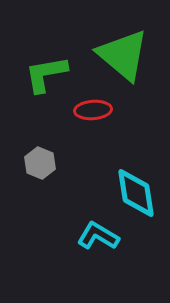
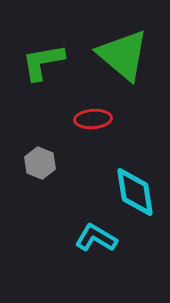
green L-shape: moved 3 px left, 12 px up
red ellipse: moved 9 px down
cyan diamond: moved 1 px left, 1 px up
cyan L-shape: moved 2 px left, 2 px down
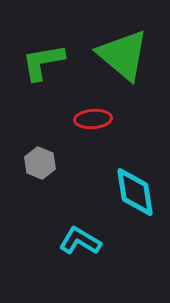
cyan L-shape: moved 16 px left, 3 px down
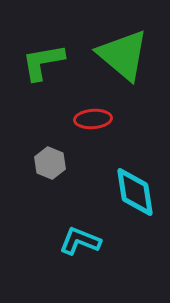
gray hexagon: moved 10 px right
cyan L-shape: rotated 9 degrees counterclockwise
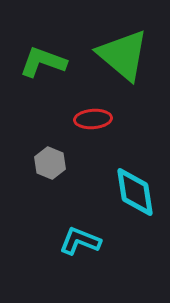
green L-shape: rotated 30 degrees clockwise
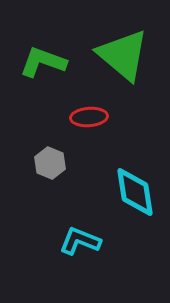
red ellipse: moved 4 px left, 2 px up
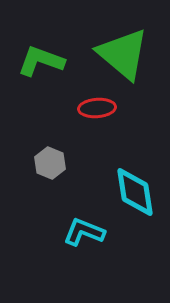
green triangle: moved 1 px up
green L-shape: moved 2 px left, 1 px up
red ellipse: moved 8 px right, 9 px up
cyan L-shape: moved 4 px right, 9 px up
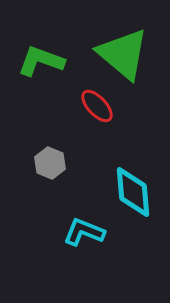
red ellipse: moved 2 px up; rotated 51 degrees clockwise
cyan diamond: moved 2 px left; rotated 4 degrees clockwise
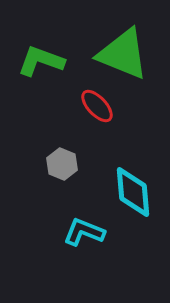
green triangle: rotated 18 degrees counterclockwise
gray hexagon: moved 12 px right, 1 px down
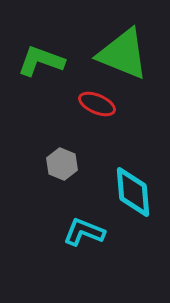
red ellipse: moved 2 px up; rotated 24 degrees counterclockwise
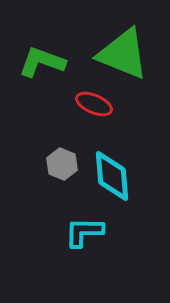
green L-shape: moved 1 px right, 1 px down
red ellipse: moved 3 px left
cyan diamond: moved 21 px left, 16 px up
cyan L-shape: rotated 21 degrees counterclockwise
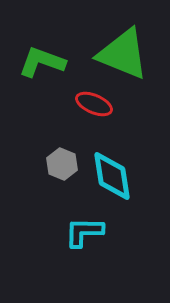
cyan diamond: rotated 4 degrees counterclockwise
